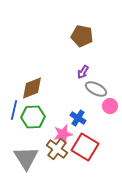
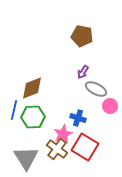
blue cross: rotated 14 degrees counterclockwise
pink star: rotated 12 degrees counterclockwise
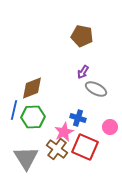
pink circle: moved 21 px down
pink star: moved 1 px right, 2 px up
red square: rotated 8 degrees counterclockwise
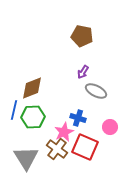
gray ellipse: moved 2 px down
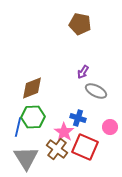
brown pentagon: moved 2 px left, 12 px up
blue line: moved 4 px right, 17 px down
pink star: rotated 12 degrees counterclockwise
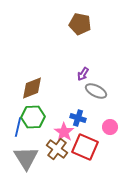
purple arrow: moved 2 px down
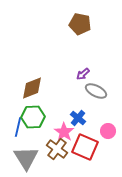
purple arrow: rotated 16 degrees clockwise
blue cross: rotated 21 degrees clockwise
pink circle: moved 2 px left, 4 px down
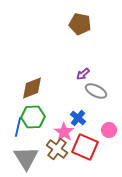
pink circle: moved 1 px right, 1 px up
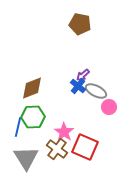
purple arrow: moved 1 px down
blue cross: moved 32 px up
pink circle: moved 23 px up
